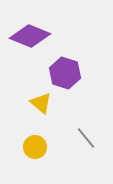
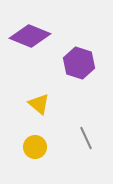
purple hexagon: moved 14 px right, 10 px up
yellow triangle: moved 2 px left, 1 px down
gray line: rotated 15 degrees clockwise
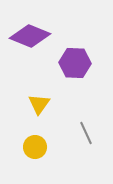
purple hexagon: moved 4 px left; rotated 16 degrees counterclockwise
yellow triangle: rotated 25 degrees clockwise
gray line: moved 5 px up
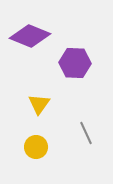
yellow circle: moved 1 px right
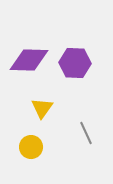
purple diamond: moved 1 px left, 24 px down; rotated 21 degrees counterclockwise
yellow triangle: moved 3 px right, 4 px down
yellow circle: moved 5 px left
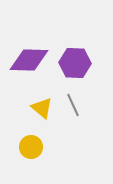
yellow triangle: rotated 25 degrees counterclockwise
gray line: moved 13 px left, 28 px up
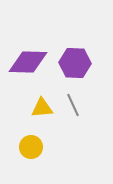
purple diamond: moved 1 px left, 2 px down
yellow triangle: rotated 45 degrees counterclockwise
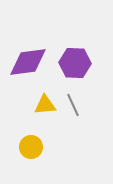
purple diamond: rotated 9 degrees counterclockwise
yellow triangle: moved 3 px right, 3 px up
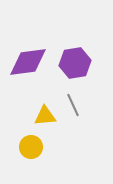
purple hexagon: rotated 12 degrees counterclockwise
yellow triangle: moved 11 px down
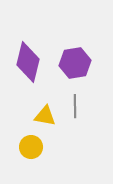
purple diamond: rotated 69 degrees counterclockwise
gray line: moved 2 px right, 1 px down; rotated 25 degrees clockwise
yellow triangle: rotated 15 degrees clockwise
